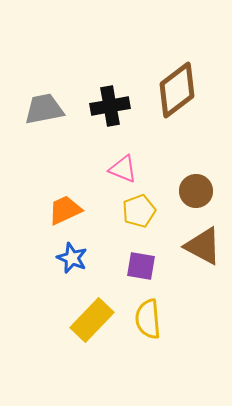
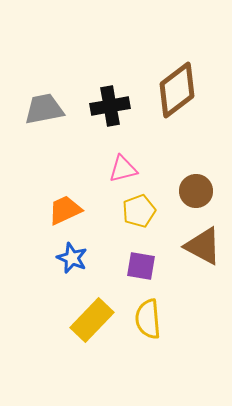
pink triangle: rotated 36 degrees counterclockwise
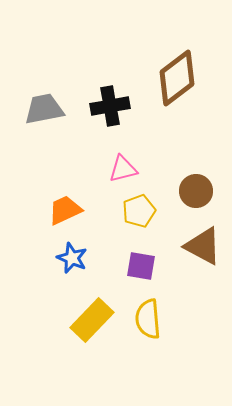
brown diamond: moved 12 px up
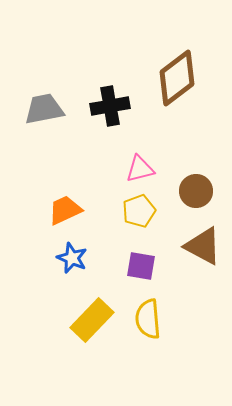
pink triangle: moved 17 px right
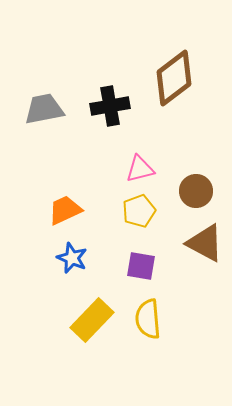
brown diamond: moved 3 px left
brown triangle: moved 2 px right, 3 px up
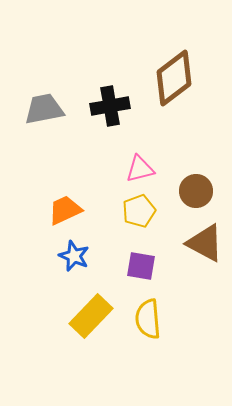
blue star: moved 2 px right, 2 px up
yellow rectangle: moved 1 px left, 4 px up
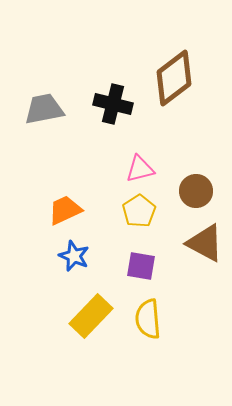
black cross: moved 3 px right, 2 px up; rotated 24 degrees clockwise
yellow pentagon: rotated 12 degrees counterclockwise
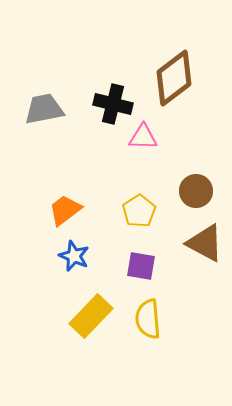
pink triangle: moved 3 px right, 32 px up; rotated 16 degrees clockwise
orange trapezoid: rotated 12 degrees counterclockwise
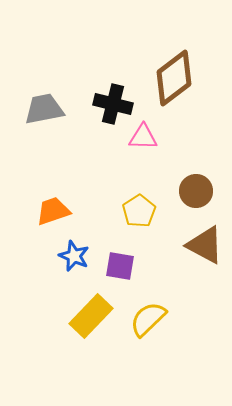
orange trapezoid: moved 12 px left, 1 px down; rotated 18 degrees clockwise
brown triangle: moved 2 px down
purple square: moved 21 px left
yellow semicircle: rotated 51 degrees clockwise
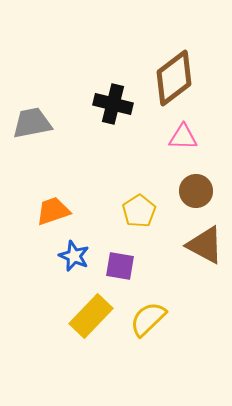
gray trapezoid: moved 12 px left, 14 px down
pink triangle: moved 40 px right
